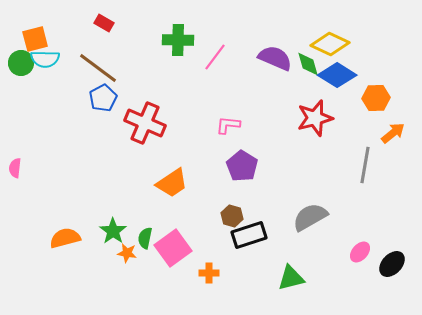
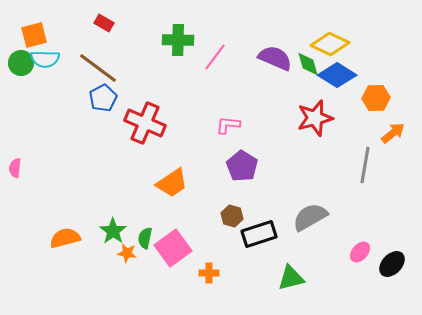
orange square: moved 1 px left, 4 px up
black rectangle: moved 10 px right, 1 px up
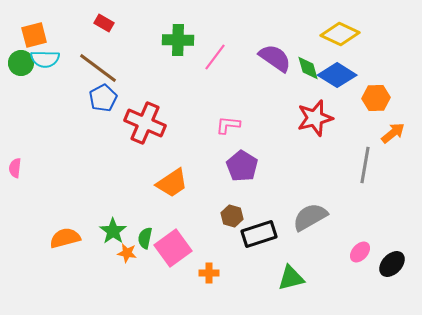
yellow diamond: moved 10 px right, 10 px up
purple semicircle: rotated 12 degrees clockwise
green diamond: moved 4 px down
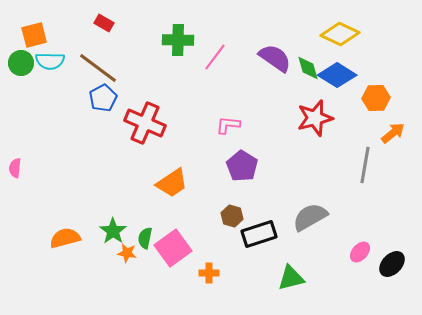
cyan semicircle: moved 5 px right, 2 px down
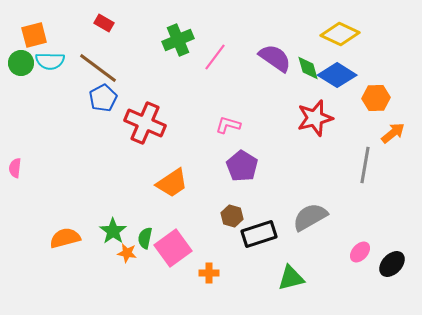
green cross: rotated 24 degrees counterclockwise
pink L-shape: rotated 10 degrees clockwise
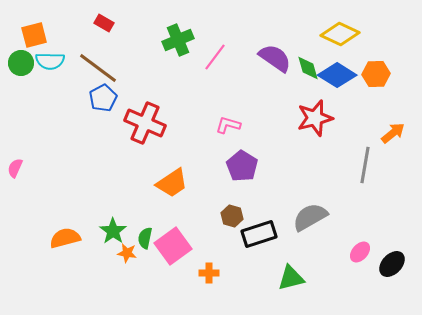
orange hexagon: moved 24 px up
pink semicircle: rotated 18 degrees clockwise
pink square: moved 2 px up
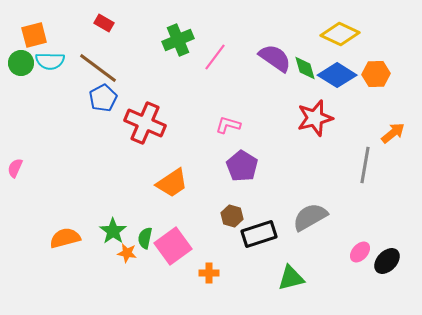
green diamond: moved 3 px left
black ellipse: moved 5 px left, 3 px up
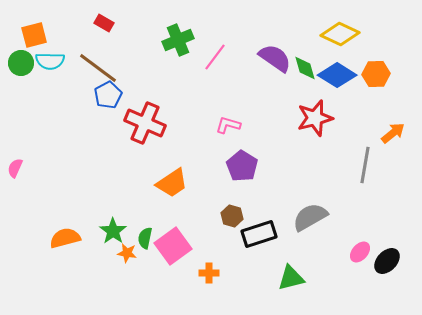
blue pentagon: moved 5 px right, 3 px up
